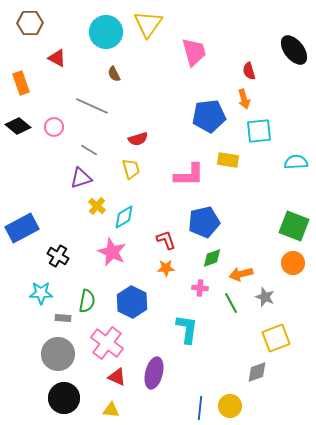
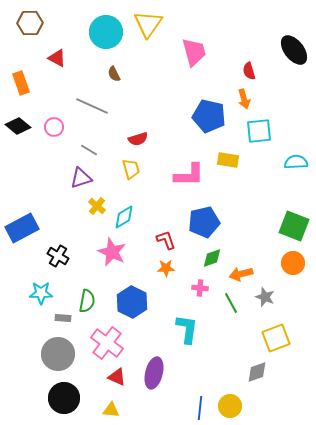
blue pentagon at (209, 116): rotated 20 degrees clockwise
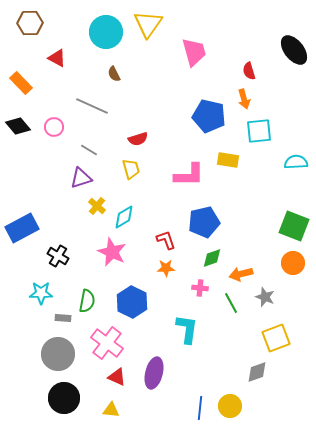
orange rectangle at (21, 83): rotated 25 degrees counterclockwise
black diamond at (18, 126): rotated 10 degrees clockwise
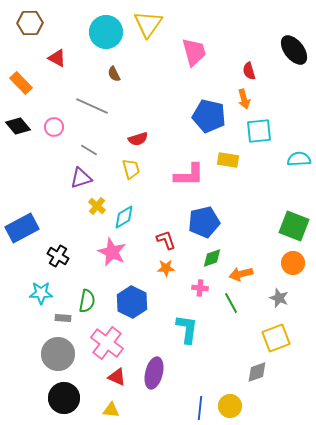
cyan semicircle at (296, 162): moved 3 px right, 3 px up
gray star at (265, 297): moved 14 px right, 1 px down
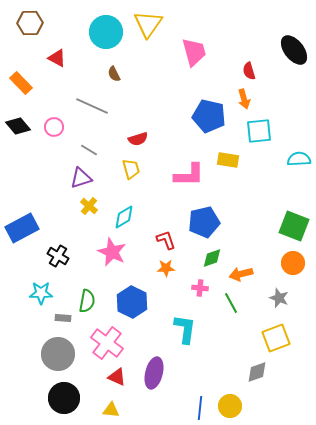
yellow cross at (97, 206): moved 8 px left
cyan L-shape at (187, 329): moved 2 px left
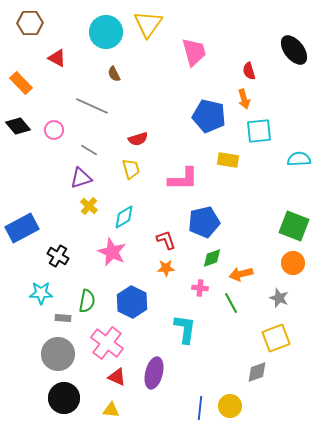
pink circle at (54, 127): moved 3 px down
pink L-shape at (189, 175): moved 6 px left, 4 px down
